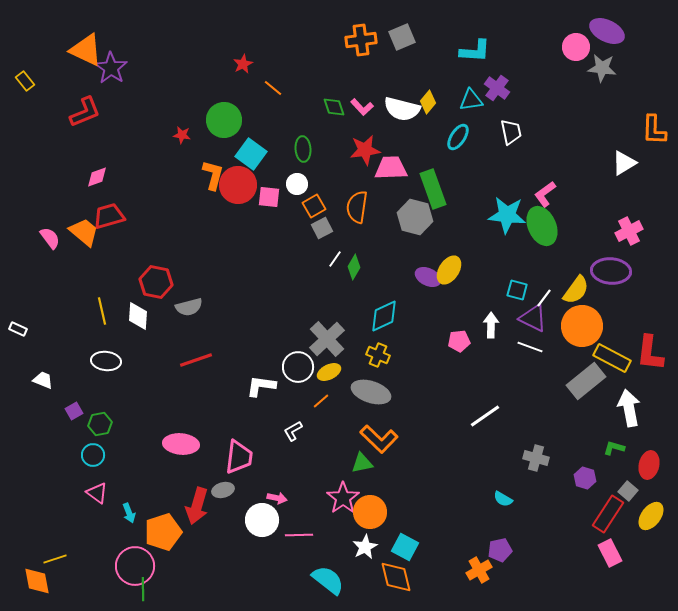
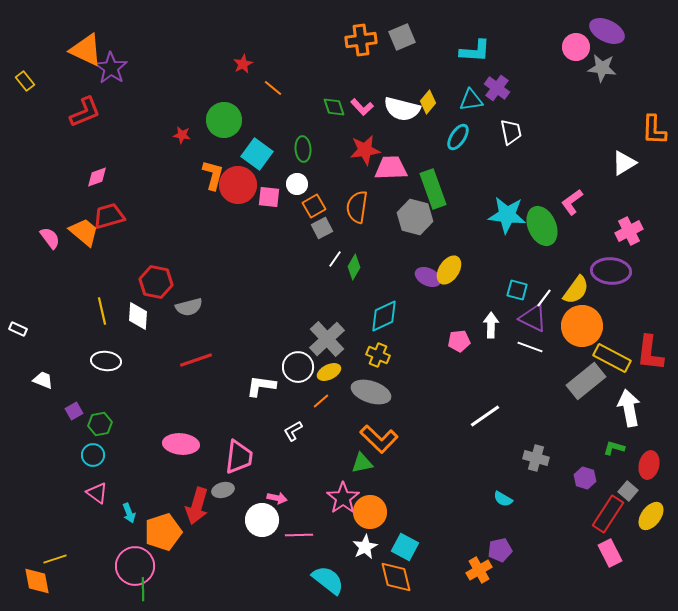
cyan square at (251, 154): moved 6 px right
pink L-shape at (545, 194): moved 27 px right, 8 px down
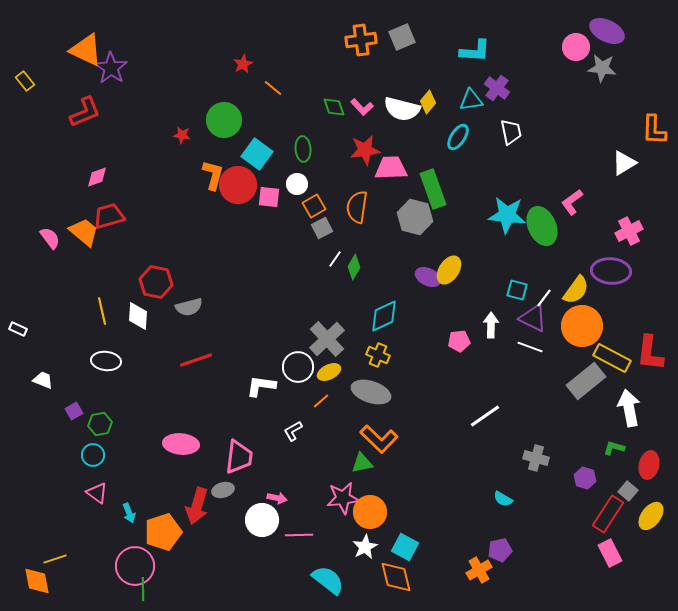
pink star at (343, 498): rotated 28 degrees clockwise
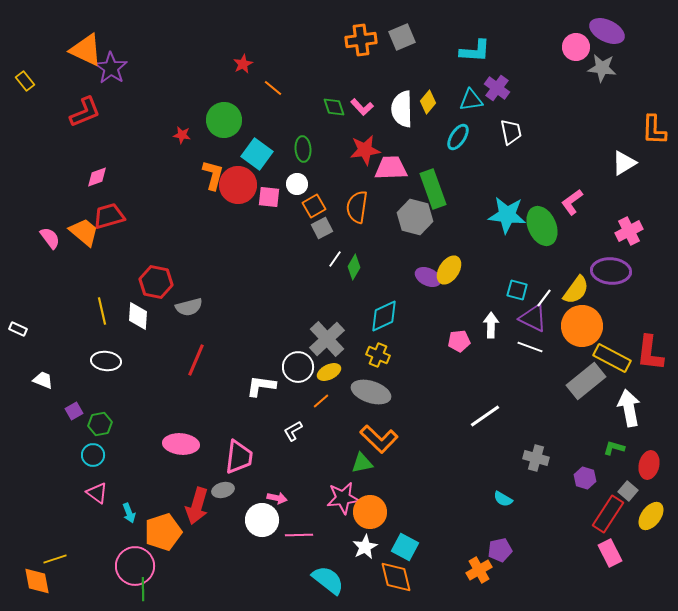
white semicircle at (402, 109): rotated 75 degrees clockwise
red line at (196, 360): rotated 48 degrees counterclockwise
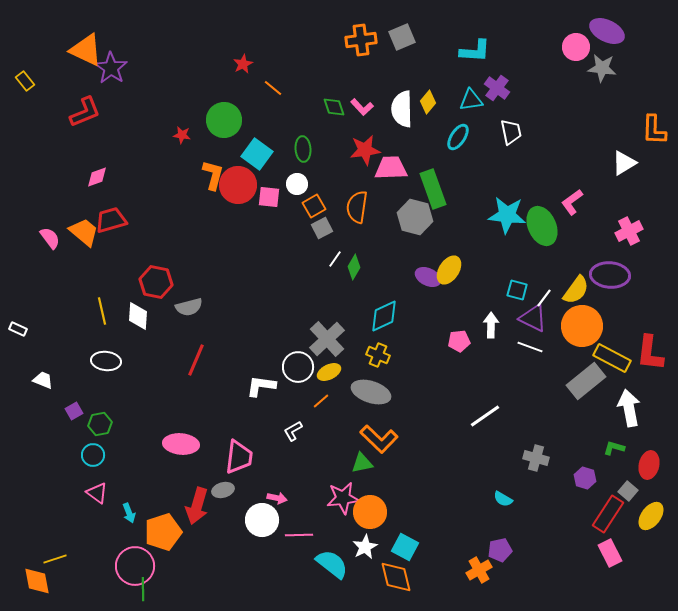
red trapezoid at (109, 216): moved 2 px right, 4 px down
purple ellipse at (611, 271): moved 1 px left, 4 px down
cyan semicircle at (328, 580): moved 4 px right, 16 px up
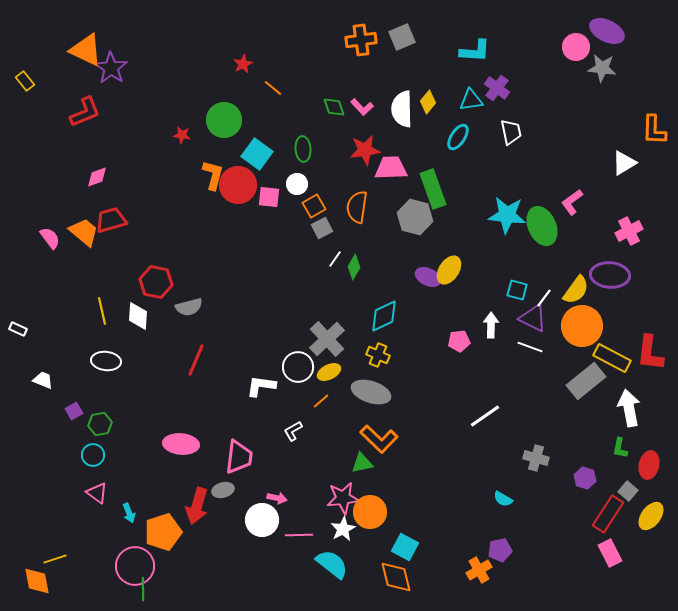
green L-shape at (614, 448): moved 6 px right; rotated 95 degrees counterclockwise
white star at (365, 547): moved 22 px left, 18 px up
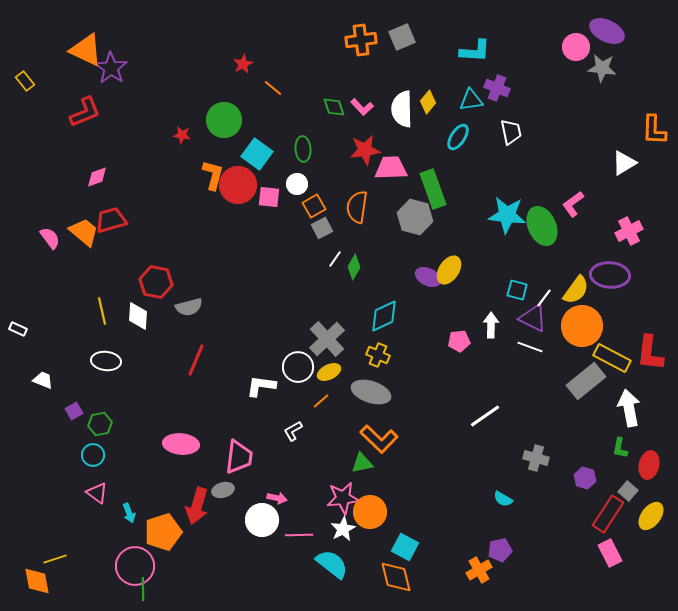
purple cross at (497, 88): rotated 15 degrees counterclockwise
pink L-shape at (572, 202): moved 1 px right, 2 px down
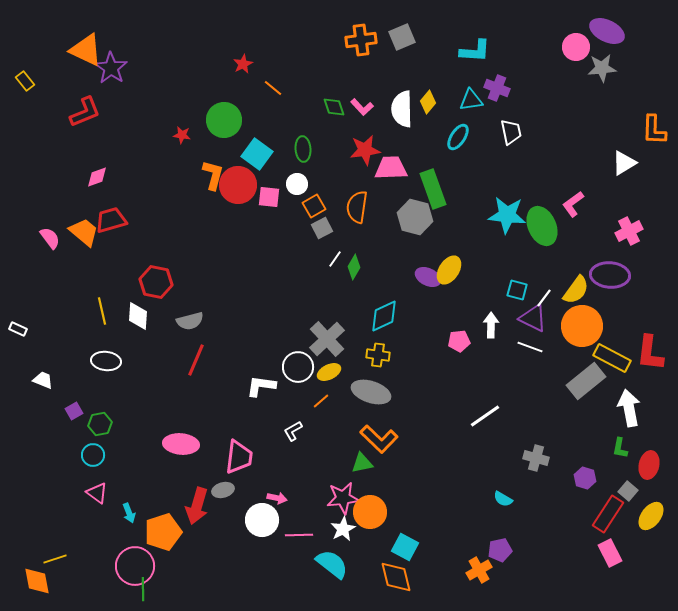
gray star at (602, 68): rotated 12 degrees counterclockwise
gray semicircle at (189, 307): moved 1 px right, 14 px down
yellow cross at (378, 355): rotated 15 degrees counterclockwise
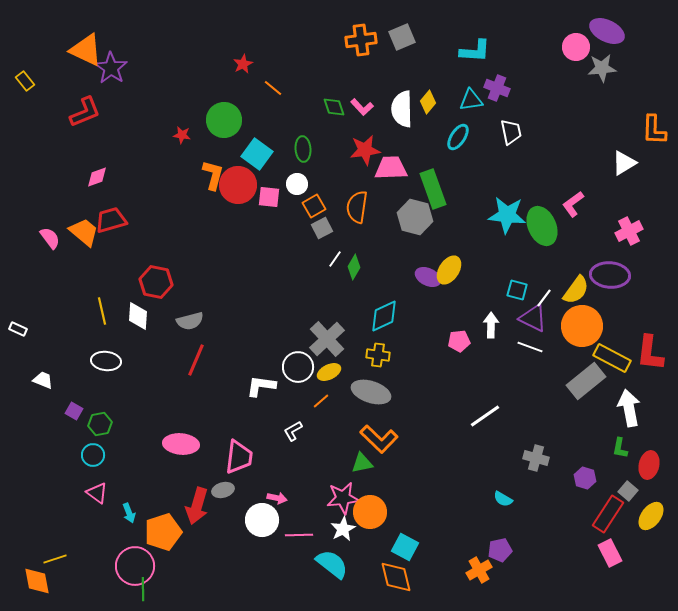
purple square at (74, 411): rotated 30 degrees counterclockwise
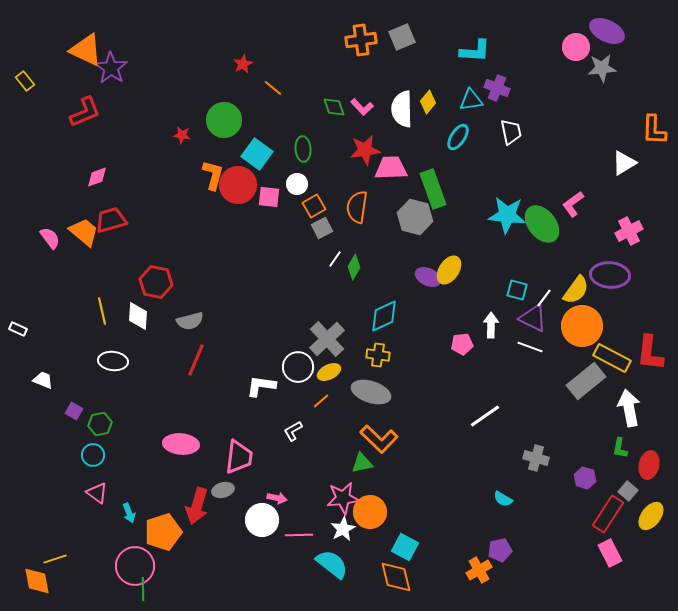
green ellipse at (542, 226): moved 2 px up; rotated 15 degrees counterclockwise
pink pentagon at (459, 341): moved 3 px right, 3 px down
white ellipse at (106, 361): moved 7 px right
